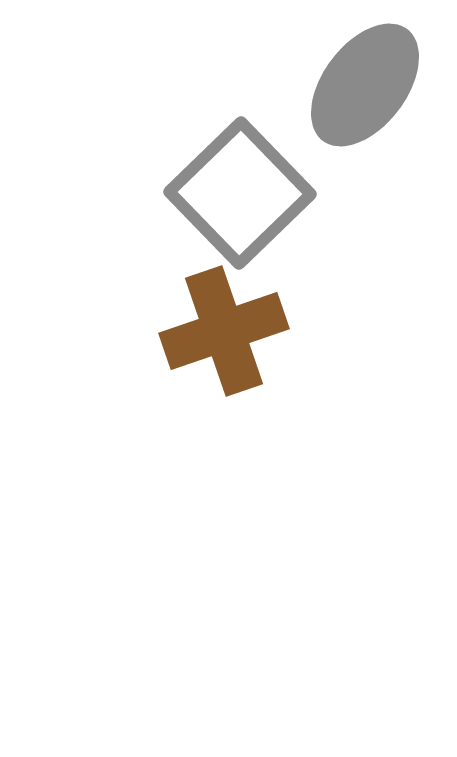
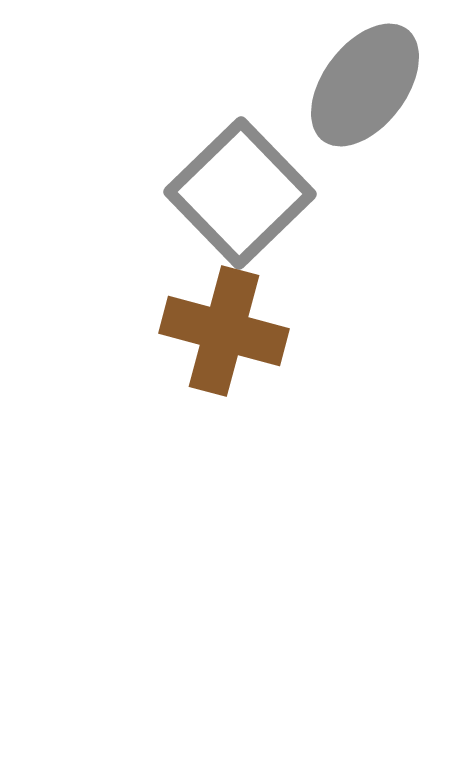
brown cross: rotated 34 degrees clockwise
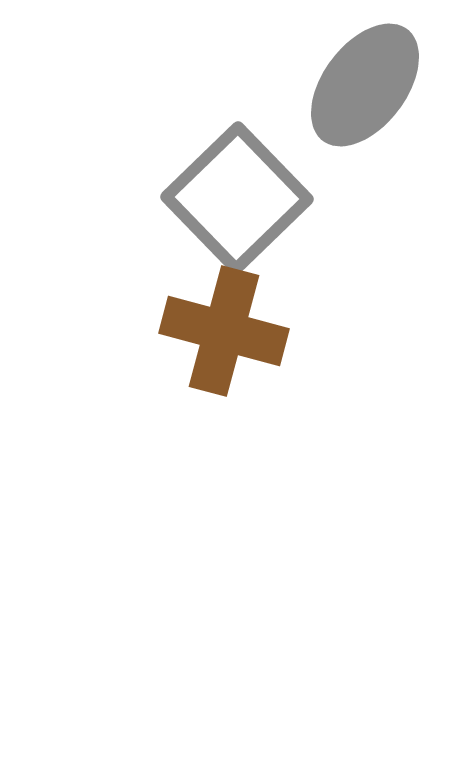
gray square: moved 3 px left, 5 px down
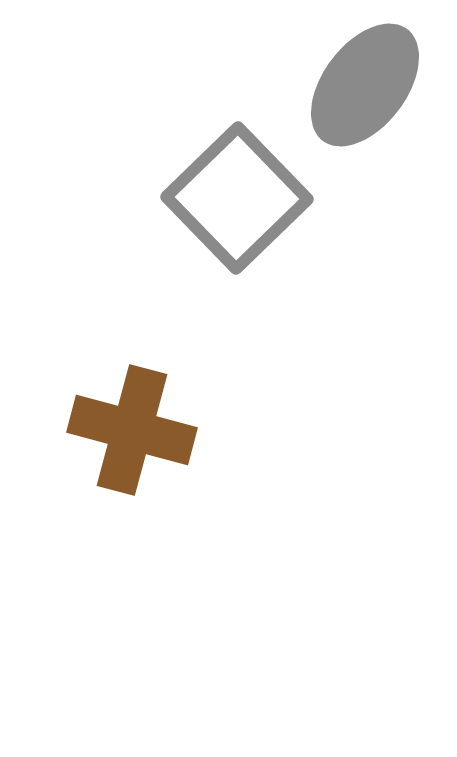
brown cross: moved 92 px left, 99 px down
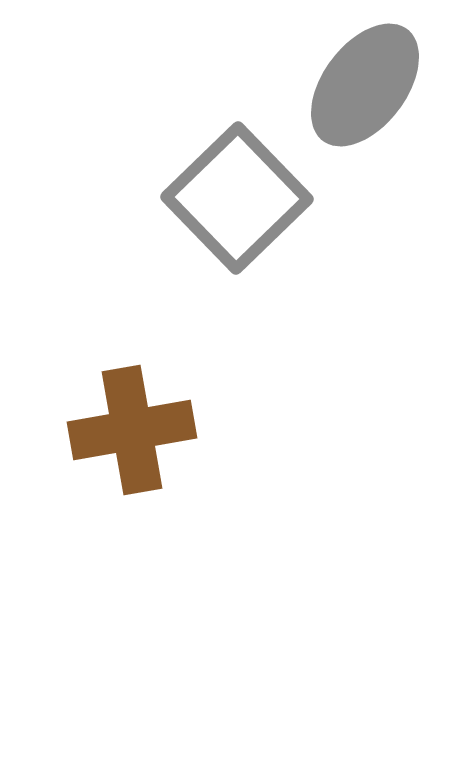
brown cross: rotated 25 degrees counterclockwise
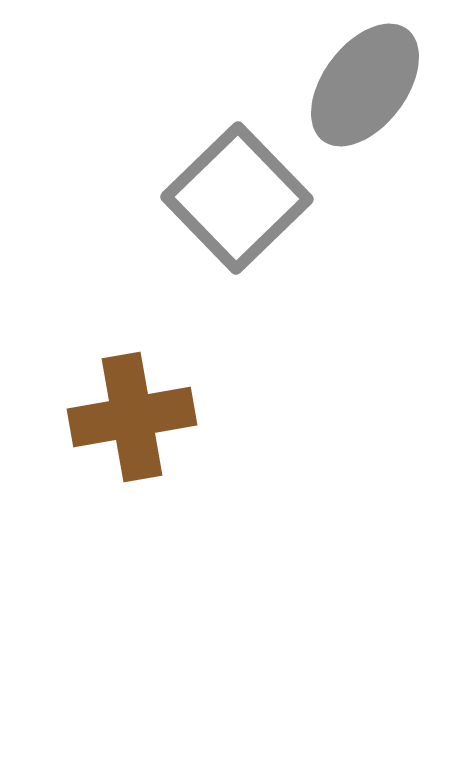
brown cross: moved 13 px up
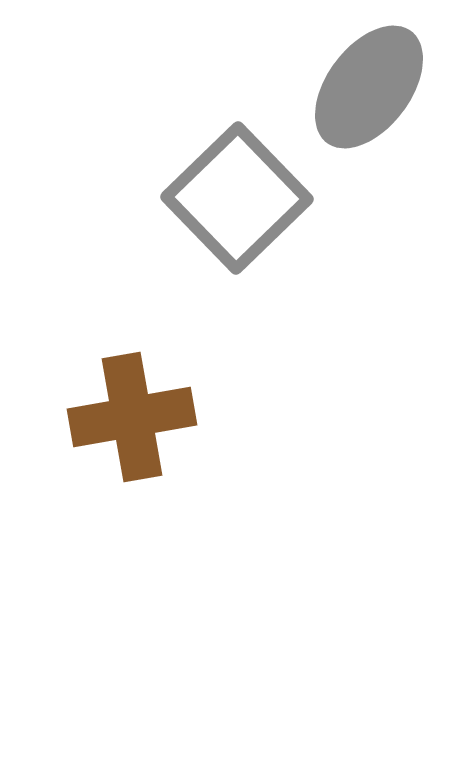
gray ellipse: moved 4 px right, 2 px down
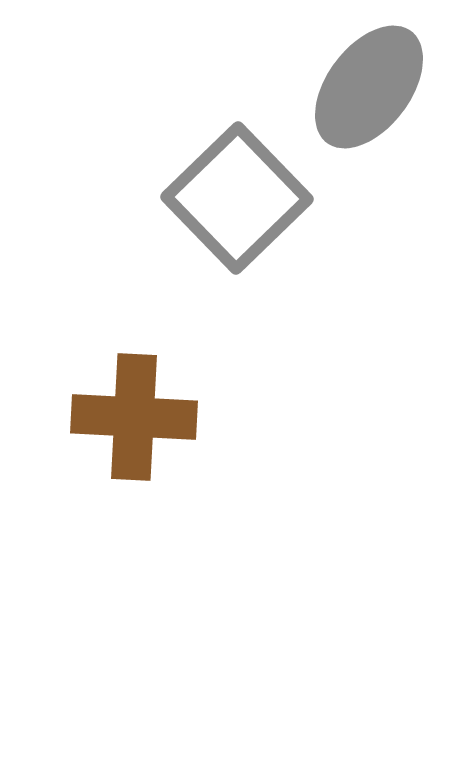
brown cross: moved 2 px right; rotated 13 degrees clockwise
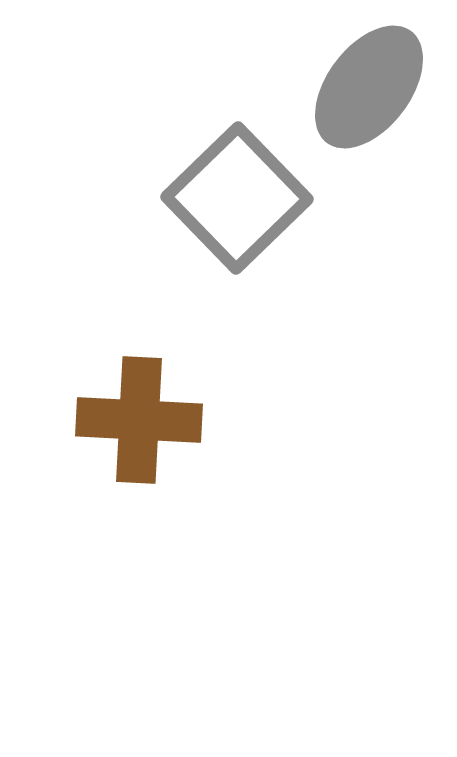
brown cross: moved 5 px right, 3 px down
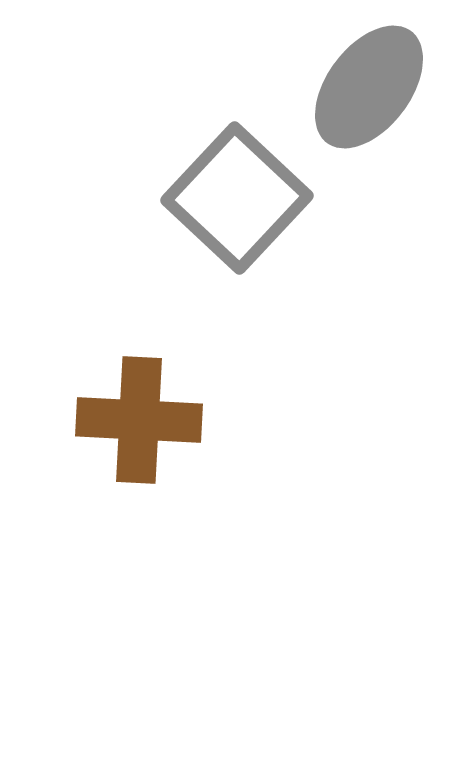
gray square: rotated 3 degrees counterclockwise
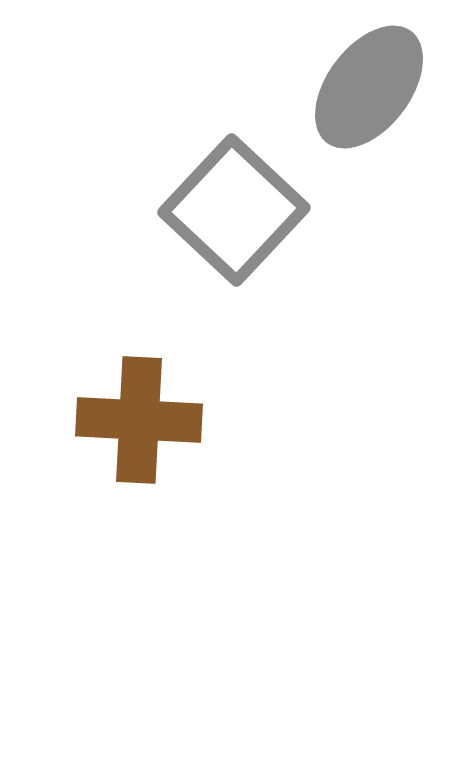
gray square: moved 3 px left, 12 px down
